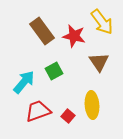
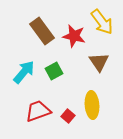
cyan arrow: moved 10 px up
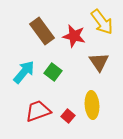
green square: moved 1 px left, 1 px down; rotated 24 degrees counterclockwise
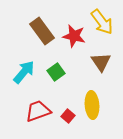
brown triangle: moved 2 px right
green square: moved 3 px right; rotated 18 degrees clockwise
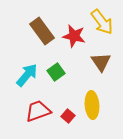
cyan arrow: moved 3 px right, 3 px down
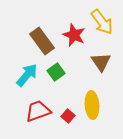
brown rectangle: moved 10 px down
red star: moved 1 px up; rotated 10 degrees clockwise
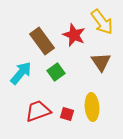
cyan arrow: moved 6 px left, 2 px up
yellow ellipse: moved 2 px down
red square: moved 1 px left, 2 px up; rotated 24 degrees counterclockwise
